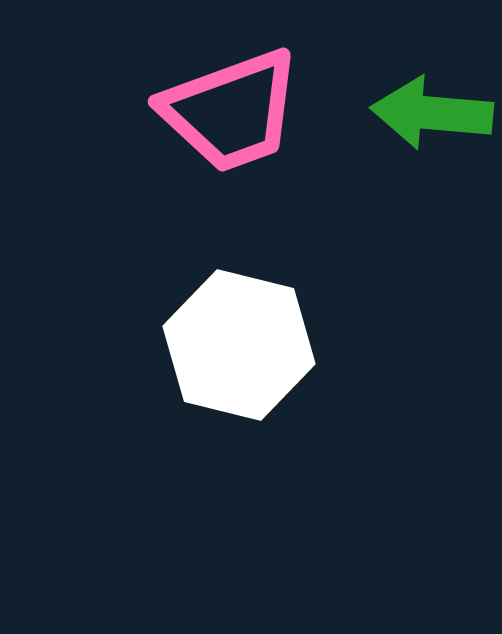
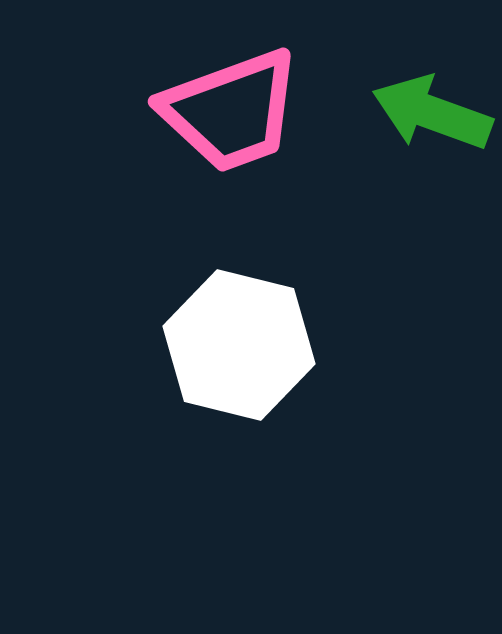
green arrow: rotated 15 degrees clockwise
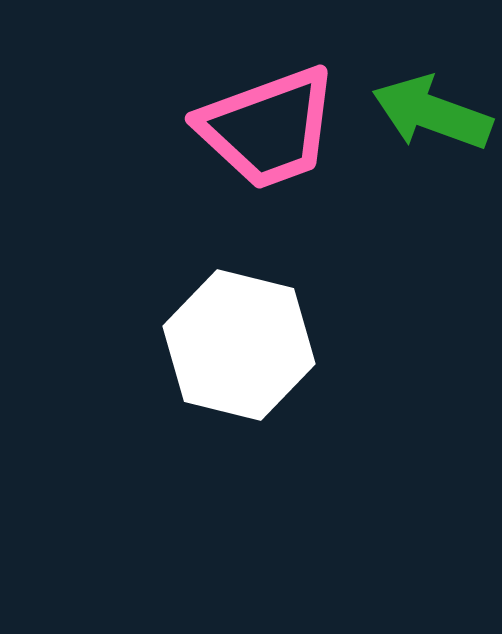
pink trapezoid: moved 37 px right, 17 px down
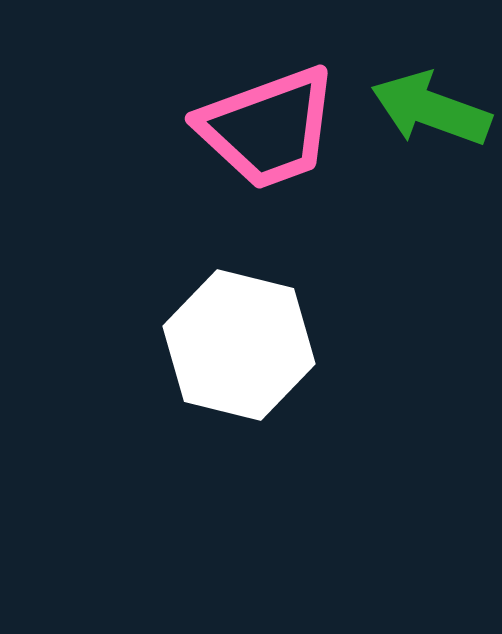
green arrow: moved 1 px left, 4 px up
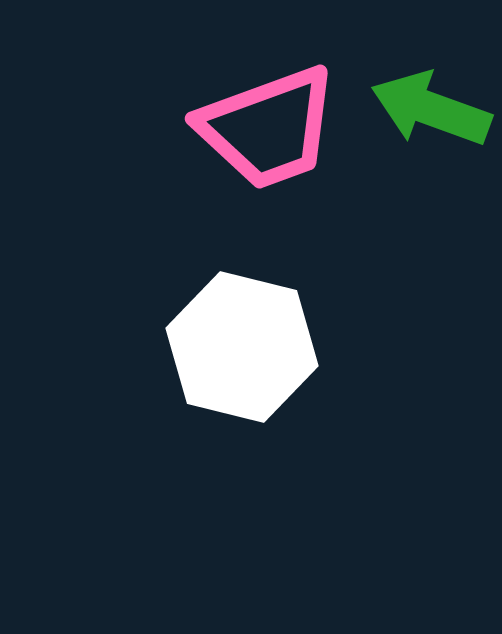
white hexagon: moved 3 px right, 2 px down
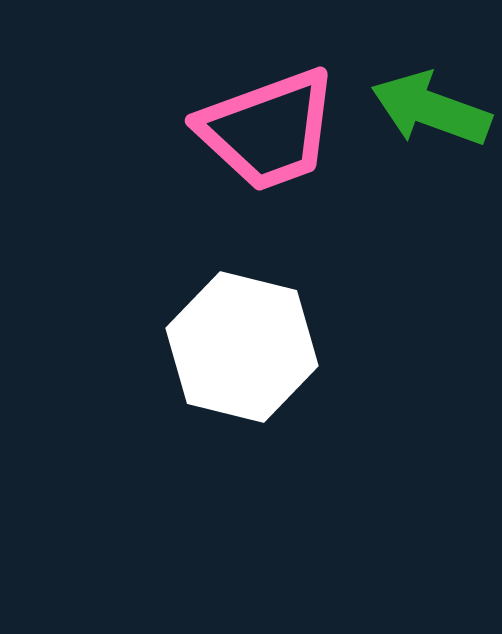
pink trapezoid: moved 2 px down
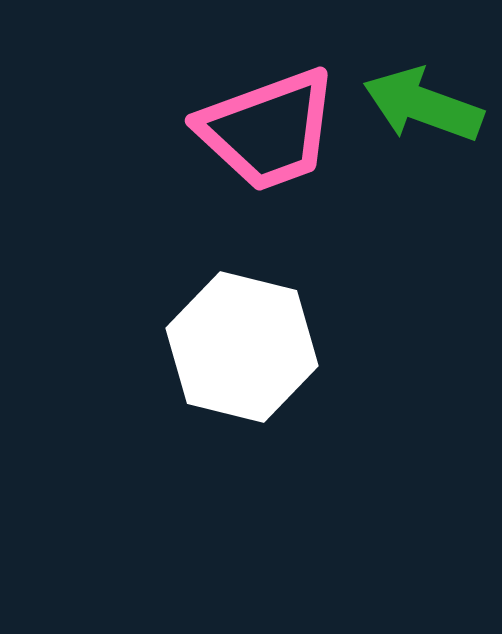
green arrow: moved 8 px left, 4 px up
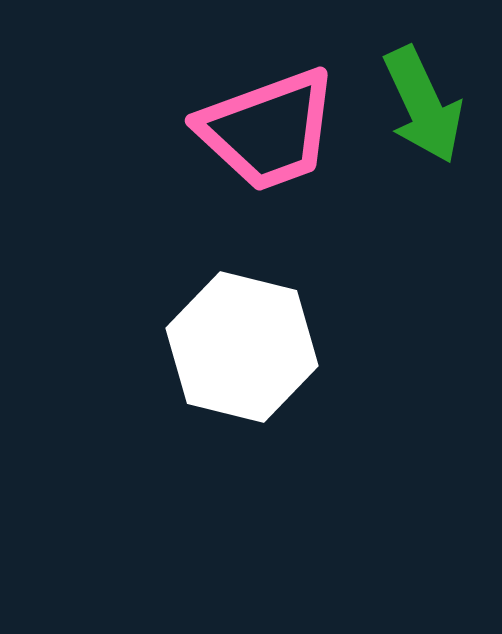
green arrow: rotated 135 degrees counterclockwise
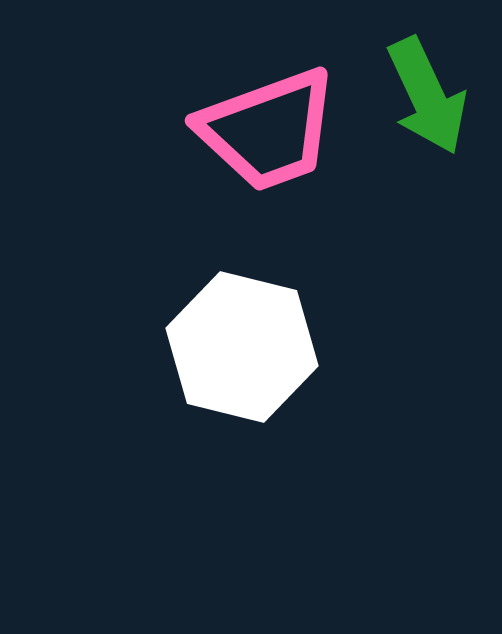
green arrow: moved 4 px right, 9 px up
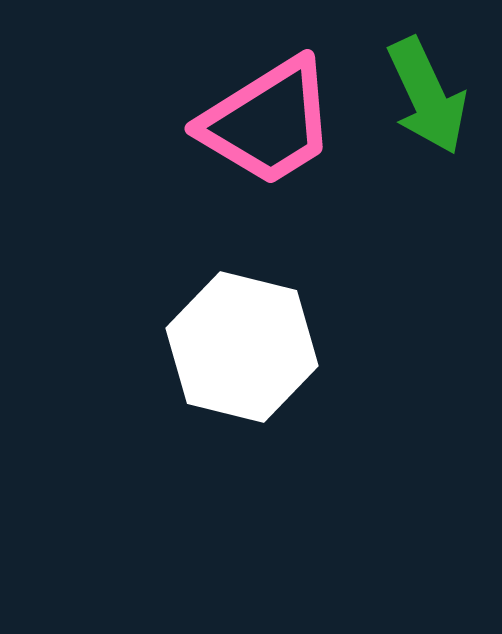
pink trapezoid: moved 8 px up; rotated 12 degrees counterclockwise
